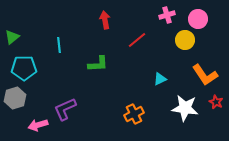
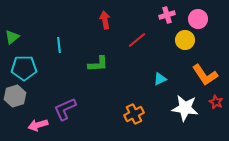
gray hexagon: moved 2 px up
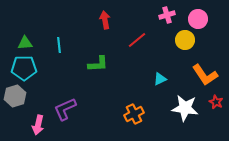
green triangle: moved 13 px right, 6 px down; rotated 35 degrees clockwise
pink arrow: rotated 60 degrees counterclockwise
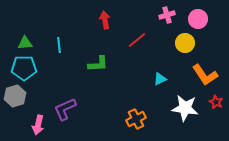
yellow circle: moved 3 px down
orange cross: moved 2 px right, 5 px down
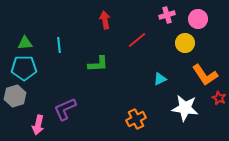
red star: moved 3 px right, 4 px up
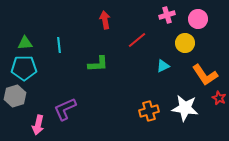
cyan triangle: moved 3 px right, 13 px up
orange cross: moved 13 px right, 8 px up; rotated 12 degrees clockwise
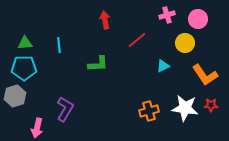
red star: moved 8 px left, 7 px down; rotated 24 degrees counterclockwise
purple L-shape: rotated 145 degrees clockwise
pink arrow: moved 1 px left, 3 px down
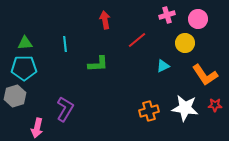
cyan line: moved 6 px right, 1 px up
red star: moved 4 px right
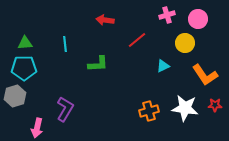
red arrow: rotated 72 degrees counterclockwise
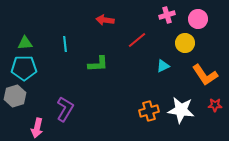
white star: moved 4 px left, 2 px down
